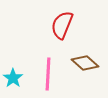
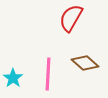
red semicircle: moved 9 px right, 7 px up; rotated 8 degrees clockwise
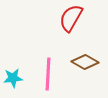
brown diamond: moved 1 px up; rotated 12 degrees counterclockwise
cyan star: rotated 30 degrees clockwise
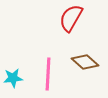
brown diamond: rotated 12 degrees clockwise
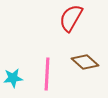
pink line: moved 1 px left
